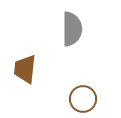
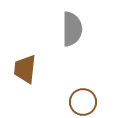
brown circle: moved 3 px down
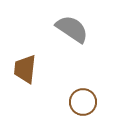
gray semicircle: rotated 56 degrees counterclockwise
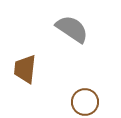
brown circle: moved 2 px right
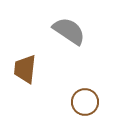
gray semicircle: moved 3 px left, 2 px down
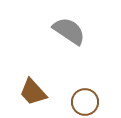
brown trapezoid: moved 8 px right, 23 px down; rotated 48 degrees counterclockwise
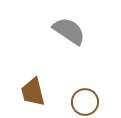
brown trapezoid: rotated 28 degrees clockwise
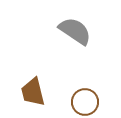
gray semicircle: moved 6 px right
